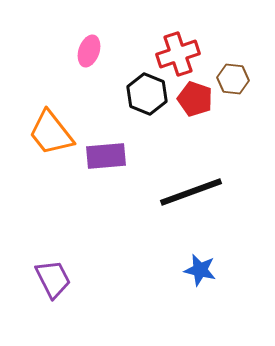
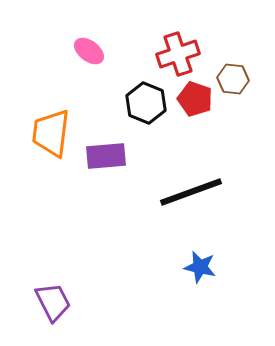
pink ellipse: rotated 72 degrees counterclockwise
black hexagon: moved 1 px left, 9 px down
orange trapezoid: rotated 45 degrees clockwise
blue star: moved 3 px up
purple trapezoid: moved 23 px down
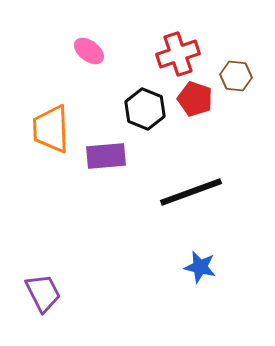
brown hexagon: moved 3 px right, 3 px up
black hexagon: moved 1 px left, 6 px down
orange trapezoid: moved 4 px up; rotated 9 degrees counterclockwise
purple trapezoid: moved 10 px left, 9 px up
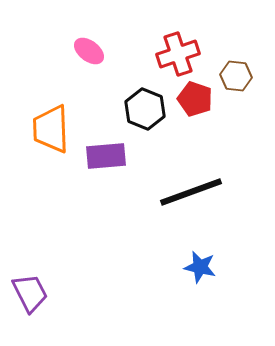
purple trapezoid: moved 13 px left
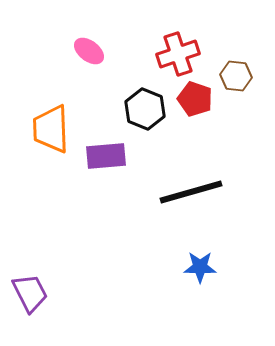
black line: rotated 4 degrees clockwise
blue star: rotated 12 degrees counterclockwise
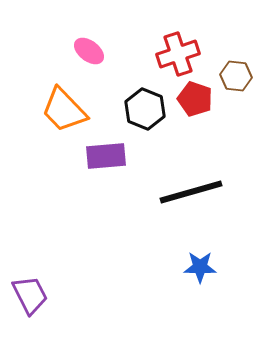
orange trapezoid: moved 13 px right, 19 px up; rotated 42 degrees counterclockwise
purple trapezoid: moved 2 px down
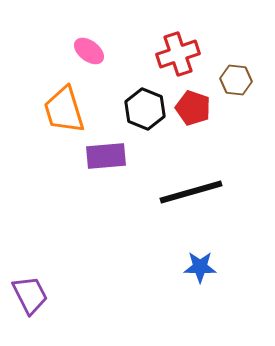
brown hexagon: moved 4 px down
red pentagon: moved 2 px left, 9 px down
orange trapezoid: rotated 27 degrees clockwise
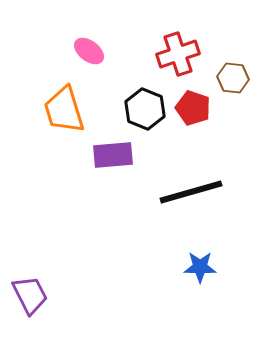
brown hexagon: moved 3 px left, 2 px up
purple rectangle: moved 7 px right, 1 px up
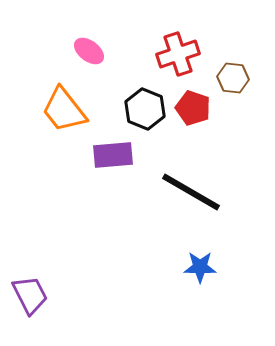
orange trapezoid: rotated 21 degrees counterclockwise
black line: rotated 46 degrees clockwise
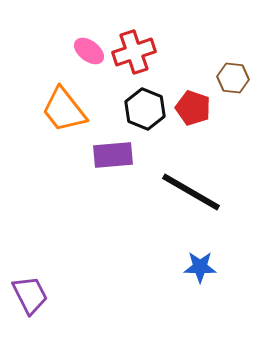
red cross: moved 44 px left, 2 px up
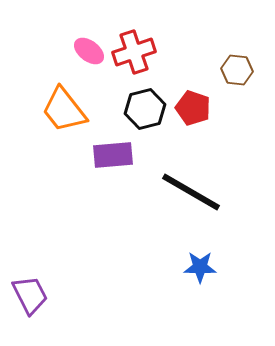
brown hexagon: moved 4 px right, 8 px up
black hexagon: rotated 24 degrees clockwise
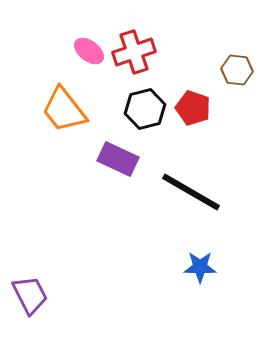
purple rectangle: moved 5 px right, 4 px down; rotated 30 degrees clockwise
